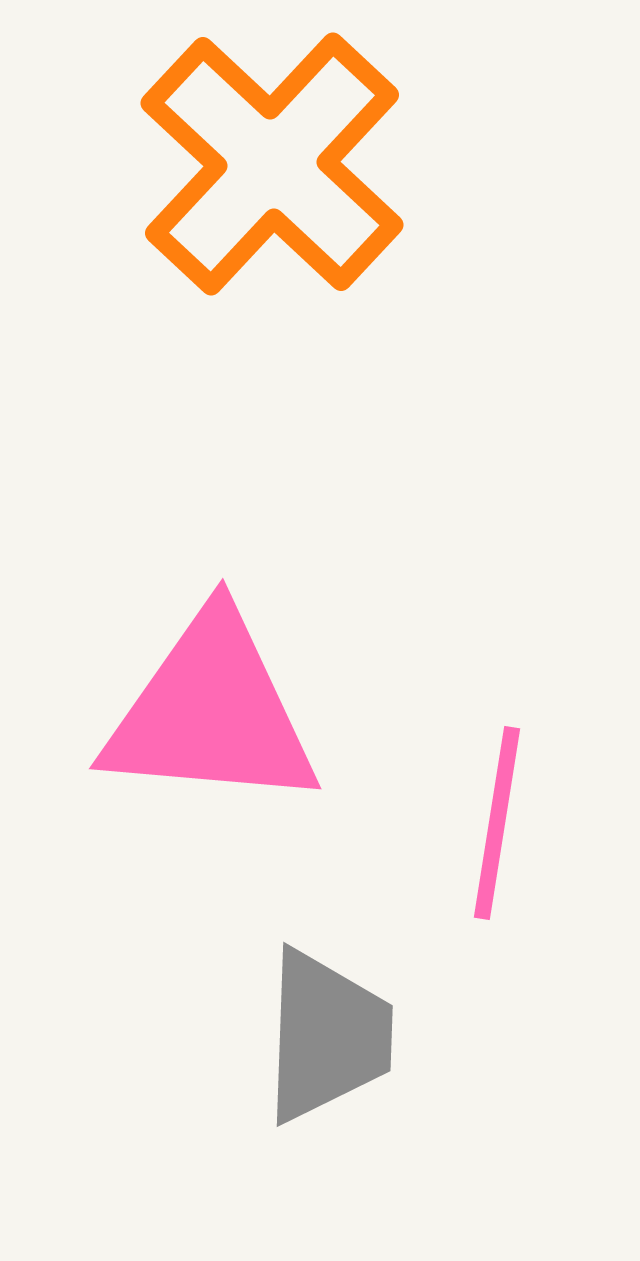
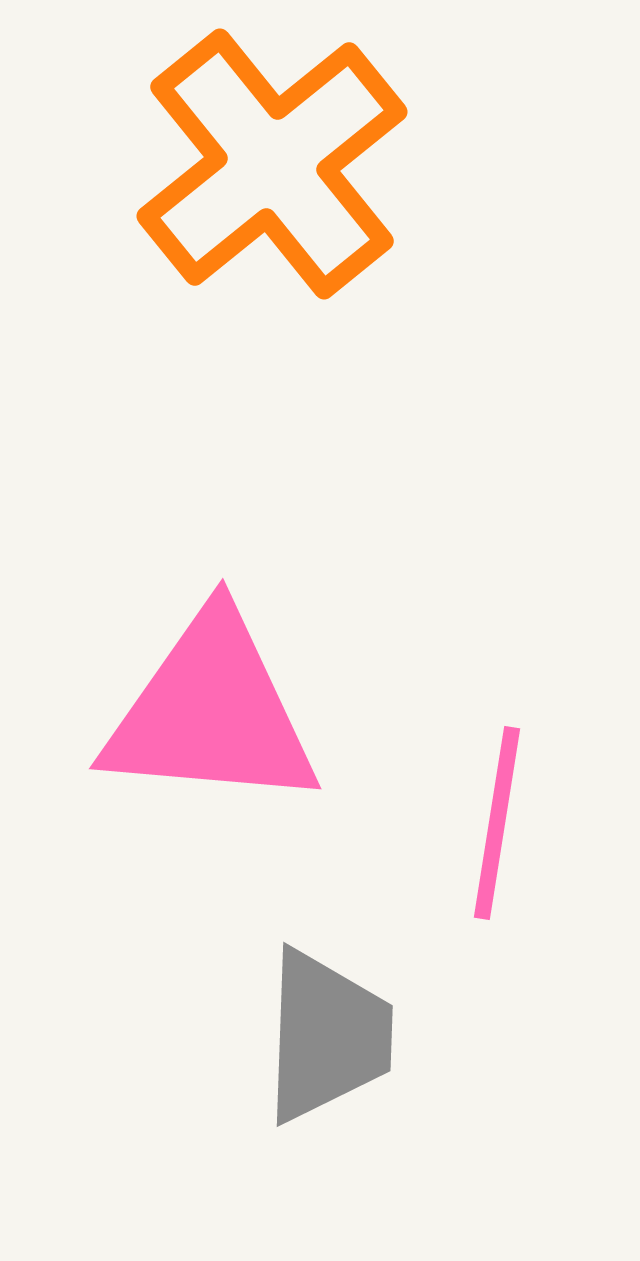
orange cross: rotated 8 degrees clockwise
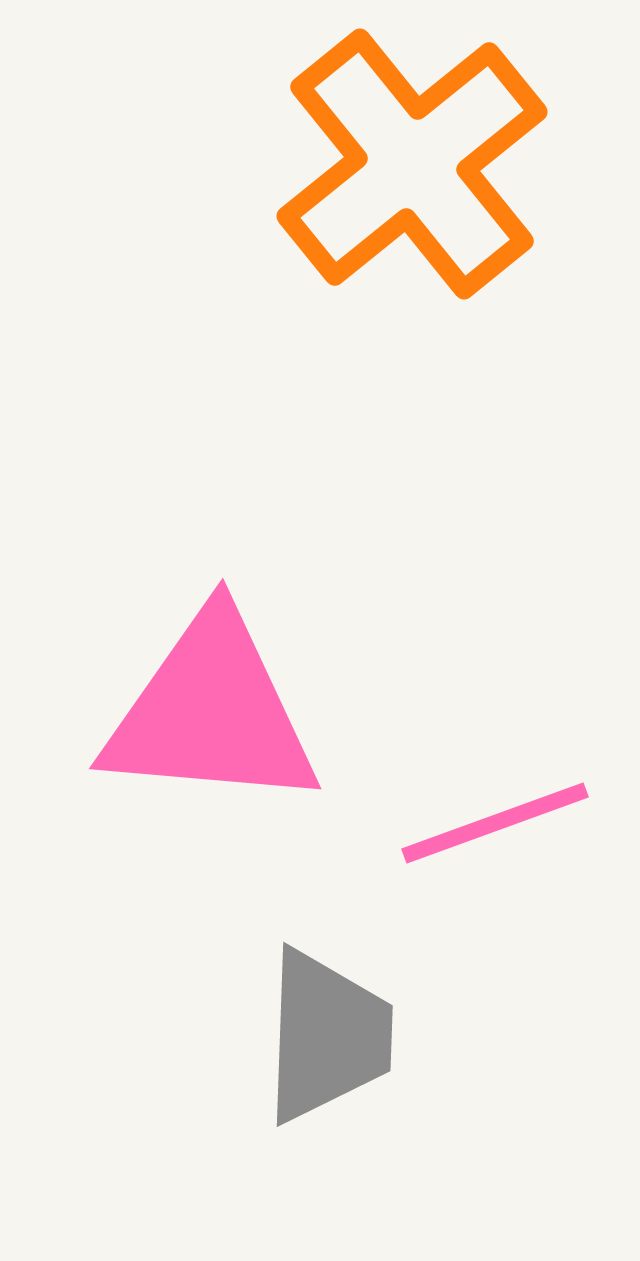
orange cross: moved 140 px right
pink line: moved 2 px left; rotated 61 degrees clockwise
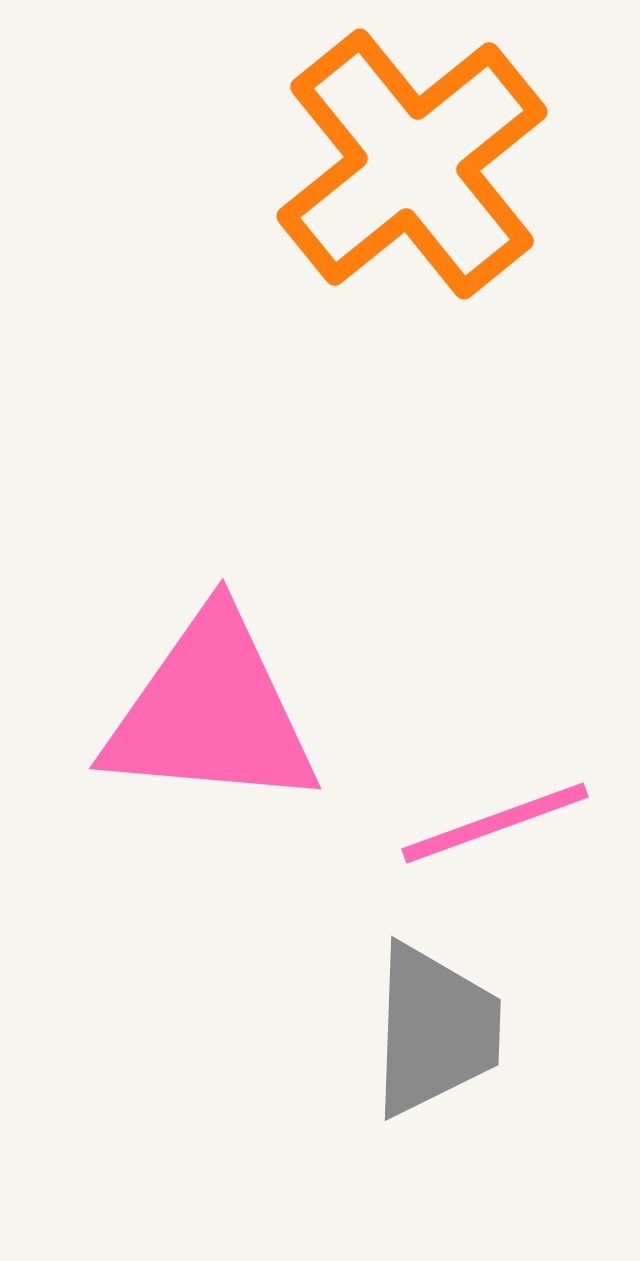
gray trapezoid: moved 108 px right, 6 px up
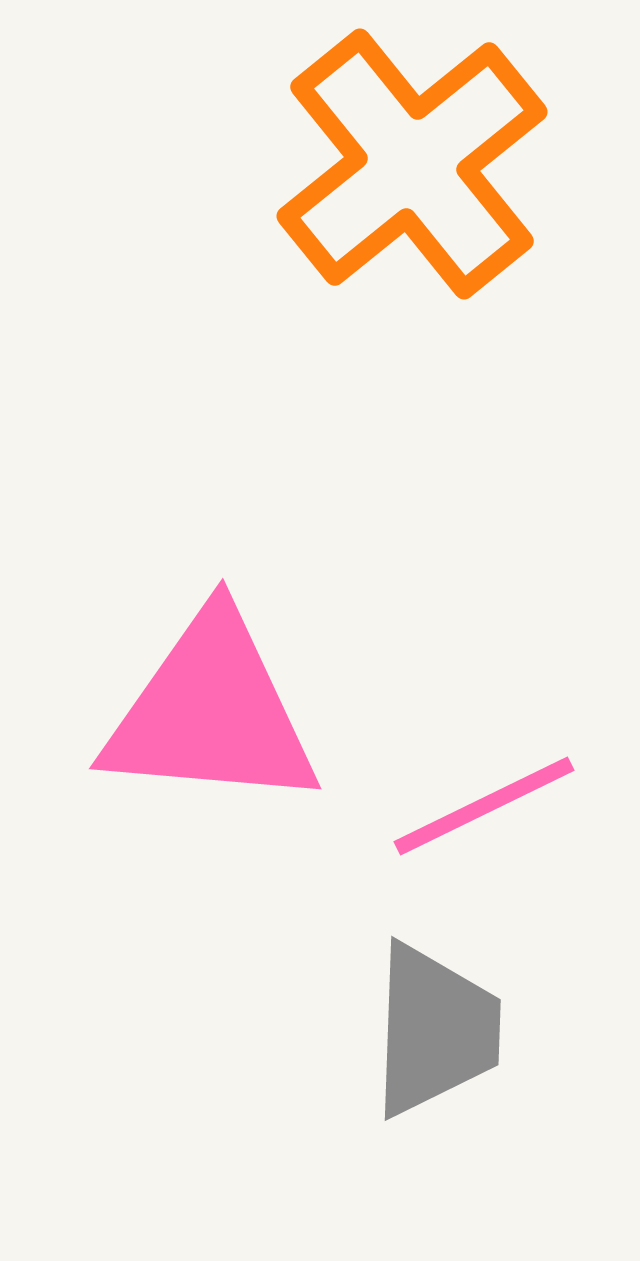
pink line: moved 11 px left, 17 px up; rotated 6 degrees counterclockwise
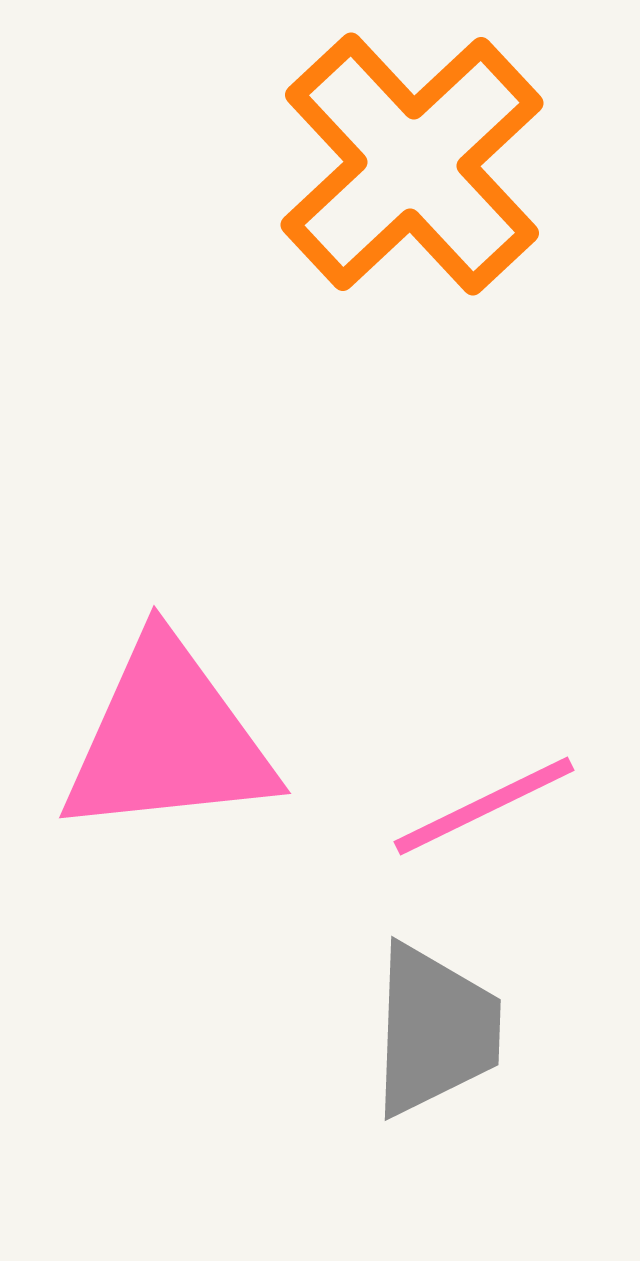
orange cross: rotated 4 degrees counterclockwise
pink triangle: moved 43 px left, 27 px down; rotated 11 degrees counterclockwise
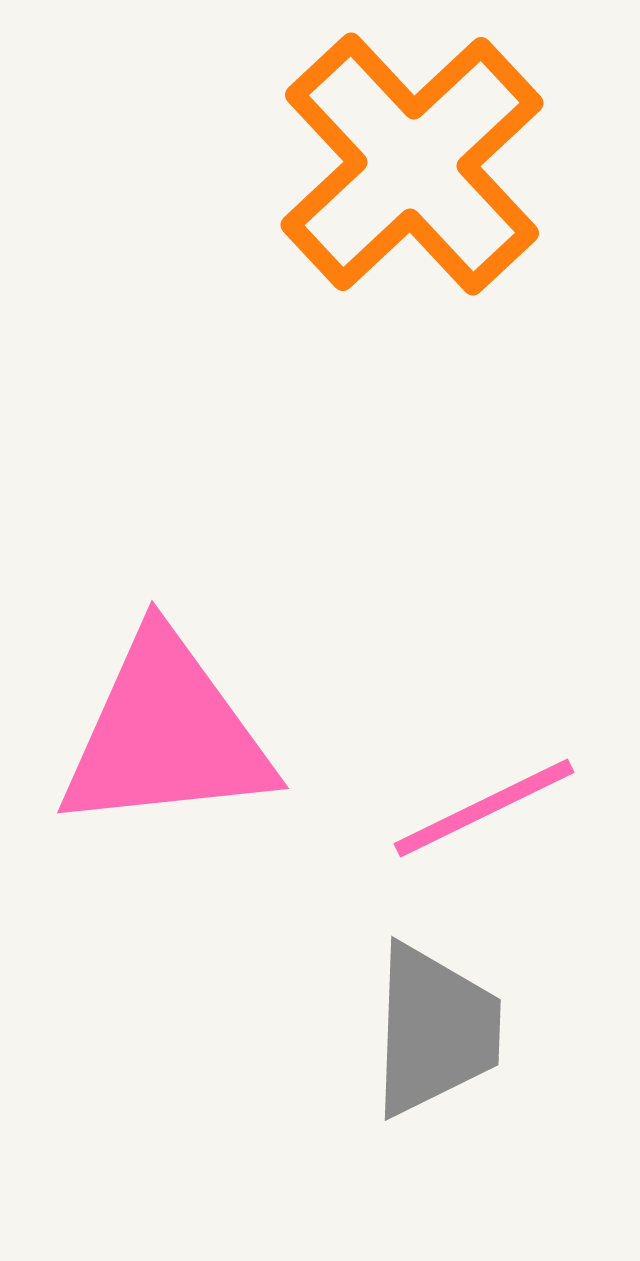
pink triangle: moved 2 px left, 5 px up
pink line: moved 2 px down
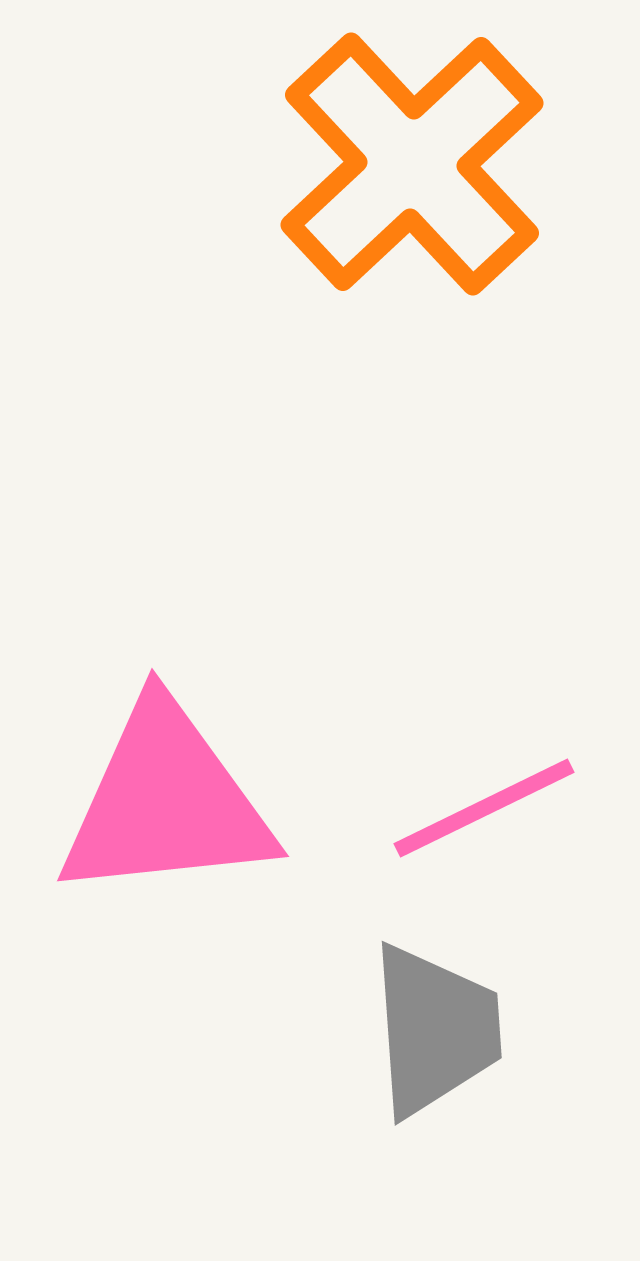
pink triangle: moved 68 px down
gray trapezoid: rotated 6 degrees counterclockwise
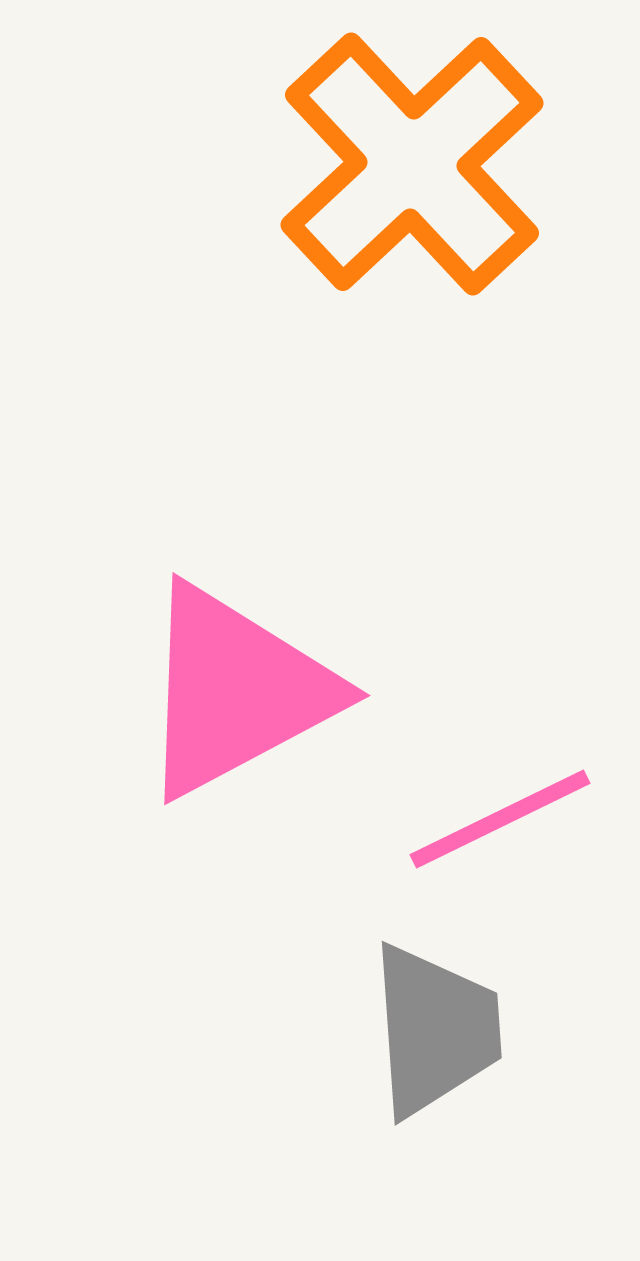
pink triangle: moved 70 px right, 111 px up; rotated 22 degrees counterclockwise
pink line: moved 16 px right, 11 px down
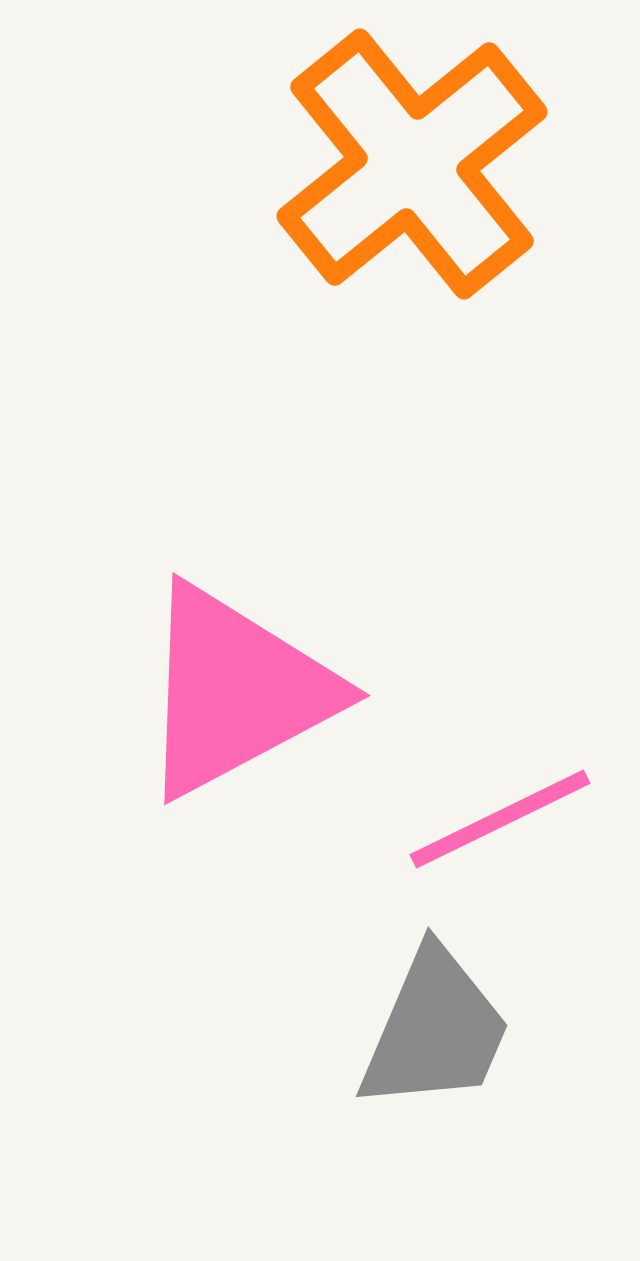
orange cross: rotated 4 degrees clockwise
gray trapezoid: rotated 27 degrees clockwise
